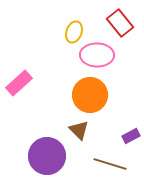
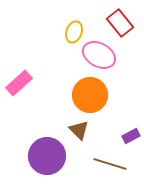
pink ellipse: moved 2 px right; rotated 28 degrees clockwise
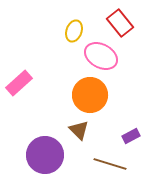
yellow ellipse: moved 1 px up
pink ellipse: moved 2 px right, 1 px down
purple circle: moved 2 px left, 1 px up
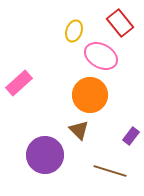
purple rectangle: rotated 24 degrees counterclockwise
brown line: moved 7 px down
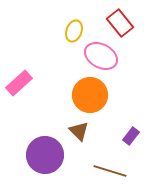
brown triangle: moved 1 px down
